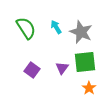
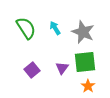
cyan arrow: moved 1 px left, 1 px down
gray star: moved 2 px right
purple square: rotated 14 degrees clockwise
orange star: moved 1 px left, 2 px up
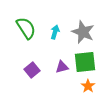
cyan arrow: moved 4 px down; rotated 48 degrees clockwise
purple triangle: moved 1 px up; rotated 40 degrees clockwise
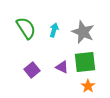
cyan arrow: moved 1 px left, 2 px up
purple triangle: rotated 40 degrees clockwise
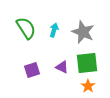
green square: moved 2 px right, 1 px down
purple square: rotated 21 degrees clockwise
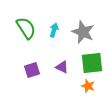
green square: moved 5 px right
orange star: rotated 16 degrees counterclockwise
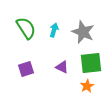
green square: moved 1 px left
purple square: moved 6 px left, 1 px up
orange star: moved 1 px left; rotated 24 degrees clockwise
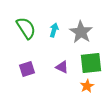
gray star: moved 2 px left; rotated 10 degrees clockwise
purple square: moved 1 px right
